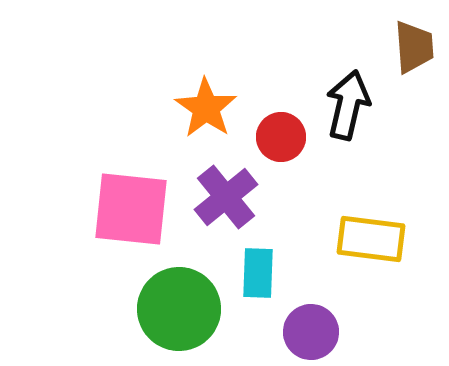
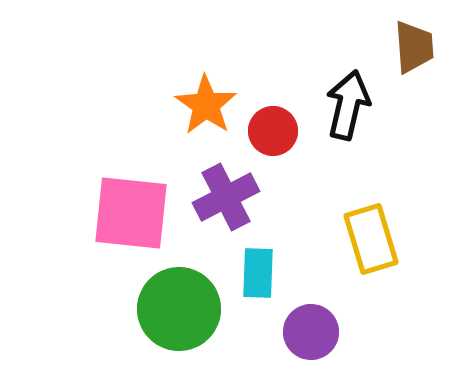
orange star: moved 3 px up
red circle: moved 8 px left, 6 px up
purple cross: rotated 12 degrees clockwise
pink square: moved 4 px down
yellow rectangle: rotated 66 degrees clockwise
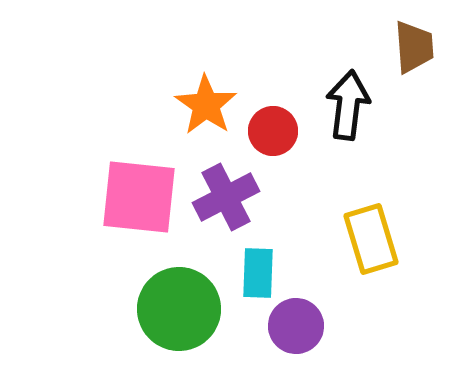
black arrow: rotated 6 degrees counterclockwise
pink square: moved 8 px right, 16 px up
purple circle: moved 15 px left, 6 px up
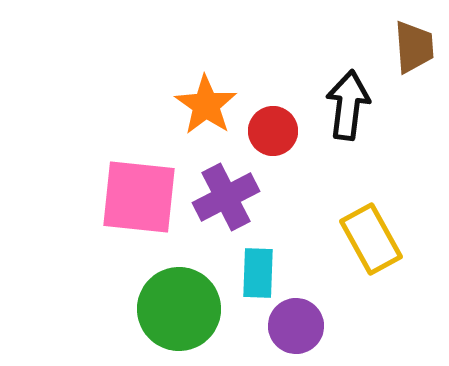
yellow rectangle: rotated 12 degrees counterclockwise
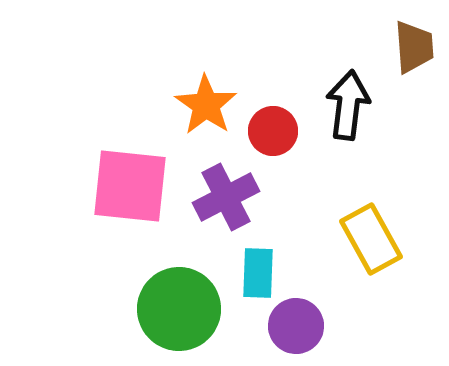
pink square: moved 9 px left, 11 px up
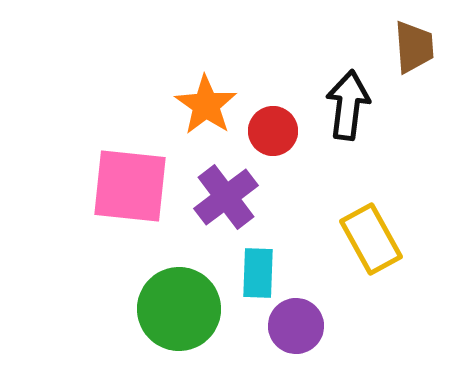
purple cross: rotated 10 degrees counterclockwise
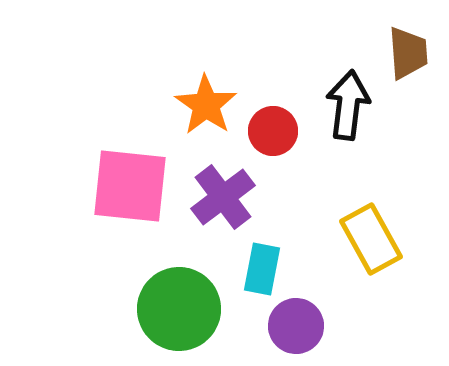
brown trapezoid: moved 6 px left, 6 px down
purple cross: moved 3 px left
cyan rectangle: moved 4 px right, 4 px up; rotated 9 degrees clockwise
